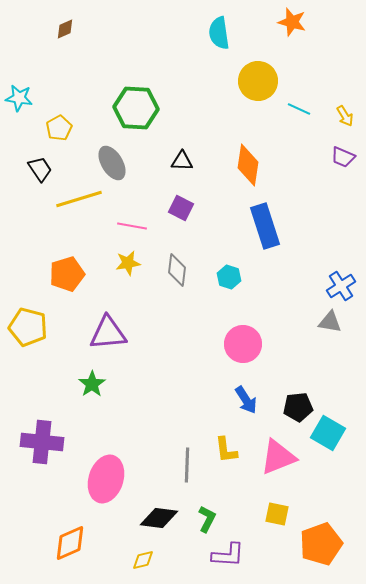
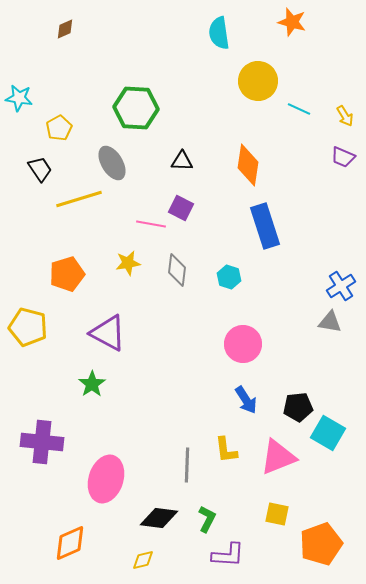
pink line at (132, 226): moved 19 px right, 2 px up
purple triangle at (108, 333): rotated 33 degrees clockwise
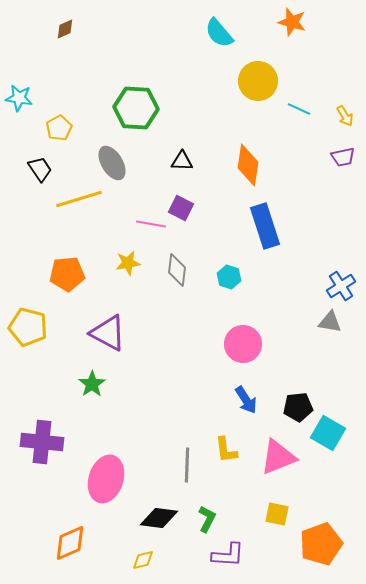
cyan semicircle at (219, 33): rotated 32 degrees counterclockwise
purple trapezoid at (343, 157): rotated 35 degrees counterclockwise
orange pentagon at (67, 274): rotated 12 degrees clockwise
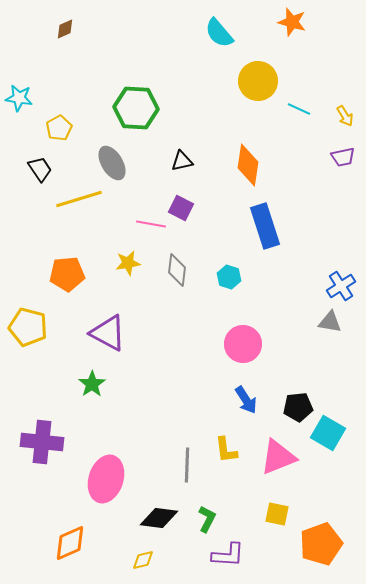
black triangle at (182, 161): rotated 15 degrees counterclockwise
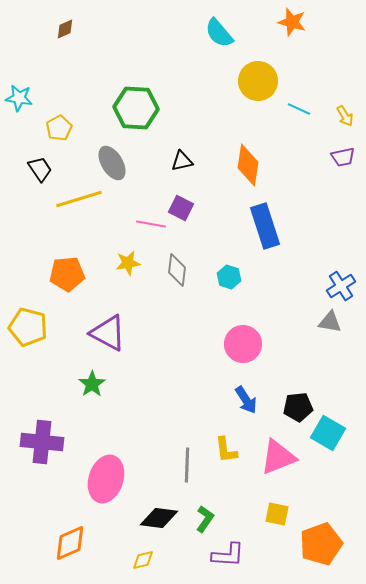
green L-shape at (207, 519): moved 2 px left; rotated 8 degrees clockwise
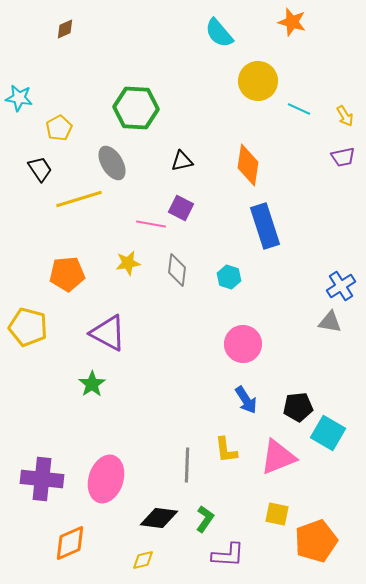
purple cross at (42, 442): moved 37 px down
orange pentagon at (321, 544): moved 5 px left, 3 px up
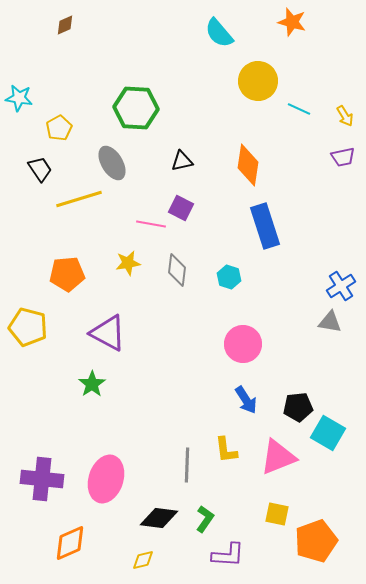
brown diamond at (65, 29): moved 4 px up
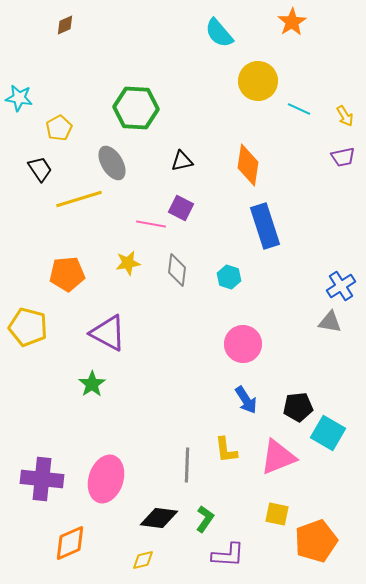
orange star at (292, 22): rotated 24 degrees clockwise
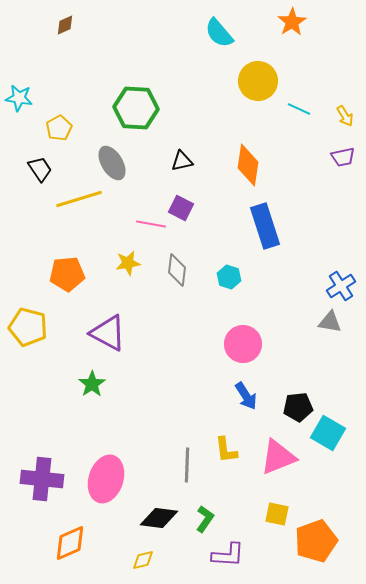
blue arrow at (246, 400): moved 4 px up
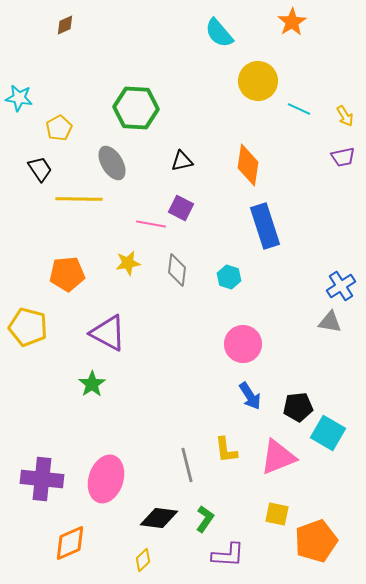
yellow line at (79, 199): rotated 18 degrees clockwise
blue arrow at (246, 396): moved 4 px right
gray line at (187, 465): rotated 16 degrees counterclockwise
yellow diamond at (143, 560): rotated 30 degrees counterclockwise
